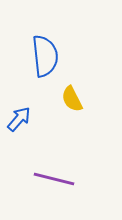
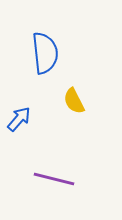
blue semicircle: moved 3 px up
yellow semicircle: moved 2 px right, 2 px down
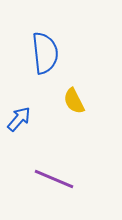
purple line: rotated 9 degrees clockwise
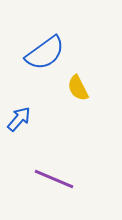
blue semicircle: rotated 60 degrees clockwise
yellow semicircle: moved 4 px right, 13 px up
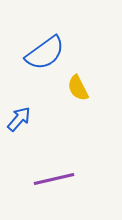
purple line: rotated 36 degrees counterclockwise
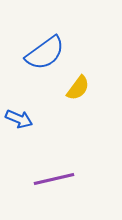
yellow semicircle: rotated 116 degrees counterclockwise
blue arrow: rotated 72 degrees clockwise
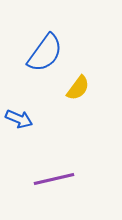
blue semicircle: rotated 18 degrees counterclockwise
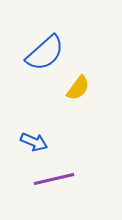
blue semicircle: rotated 12 degrees clockwise
blue arrow: moved 15 px right, 23 px down
